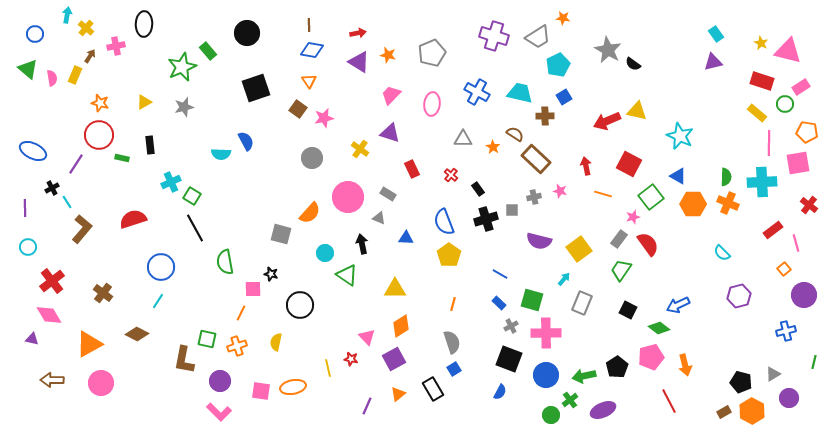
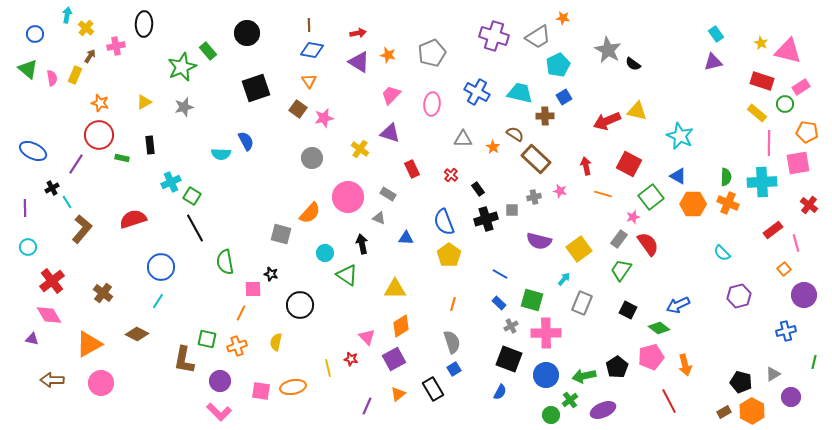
purple circle at (789, 398): moved 2 px right, 1 px up
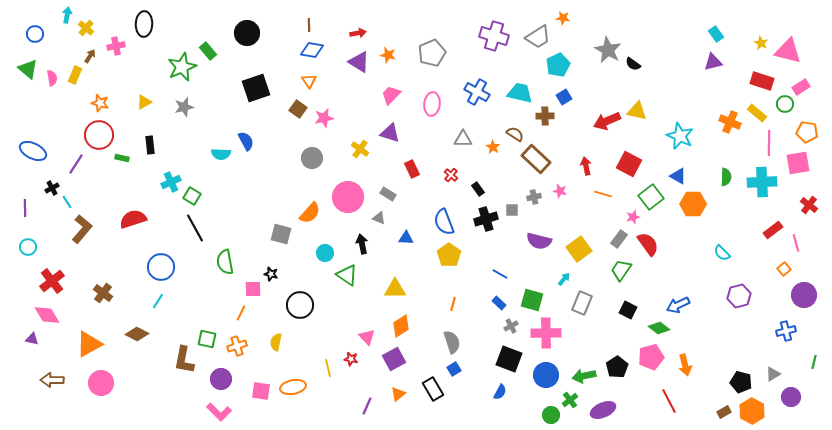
orange cross at (728, 203): moved 2 px right, 81 px up
pink diamond at (49, 315): moved 2 px left
purple circle at (220, 381): moved 1 px right, 2 px up
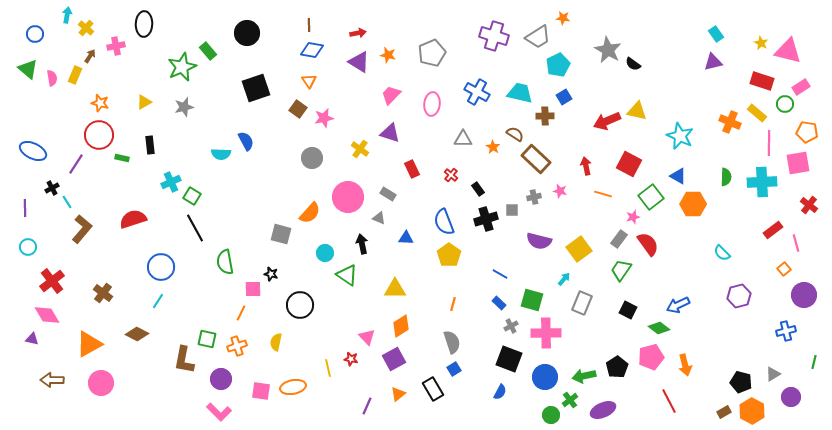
blue circle at (546, 375): moved 1 px left, 2 px down
